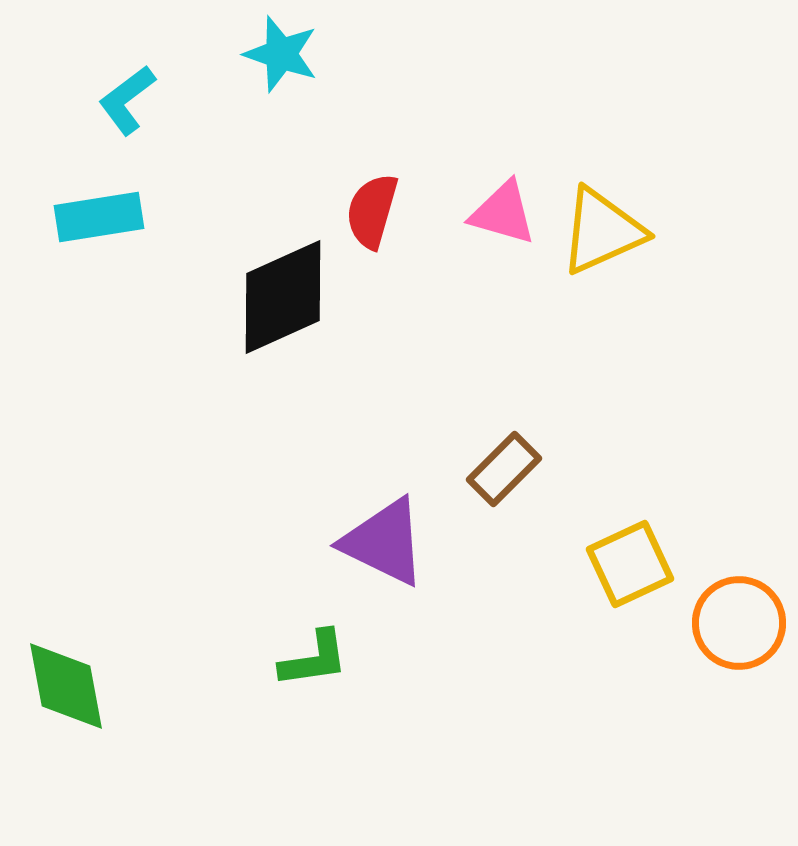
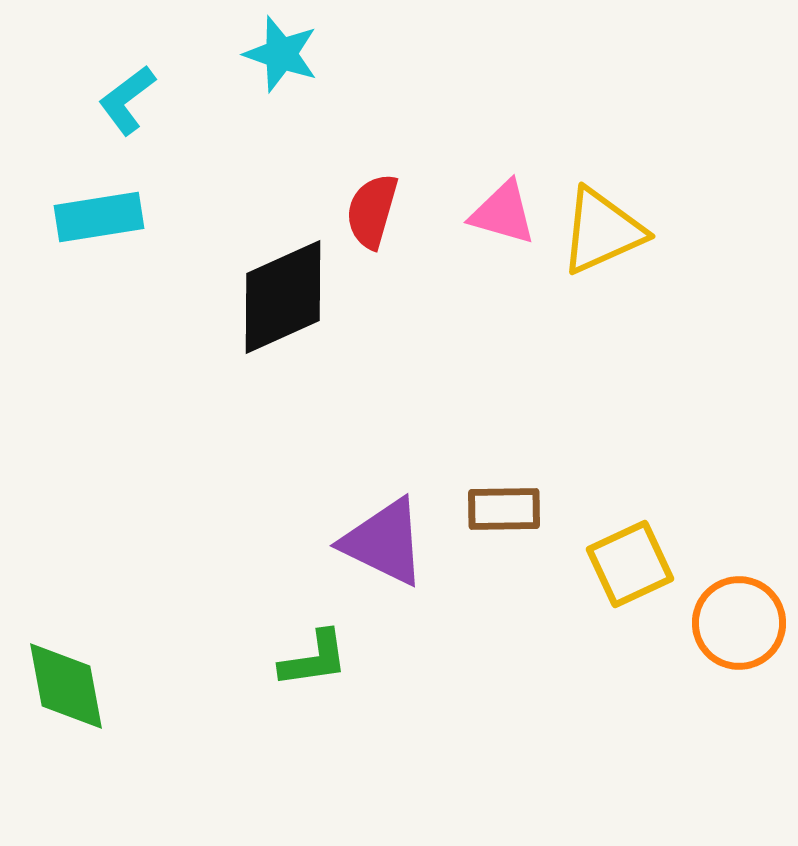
brown rectangle: moved 40 px down; rotated 44 degrees clockwise
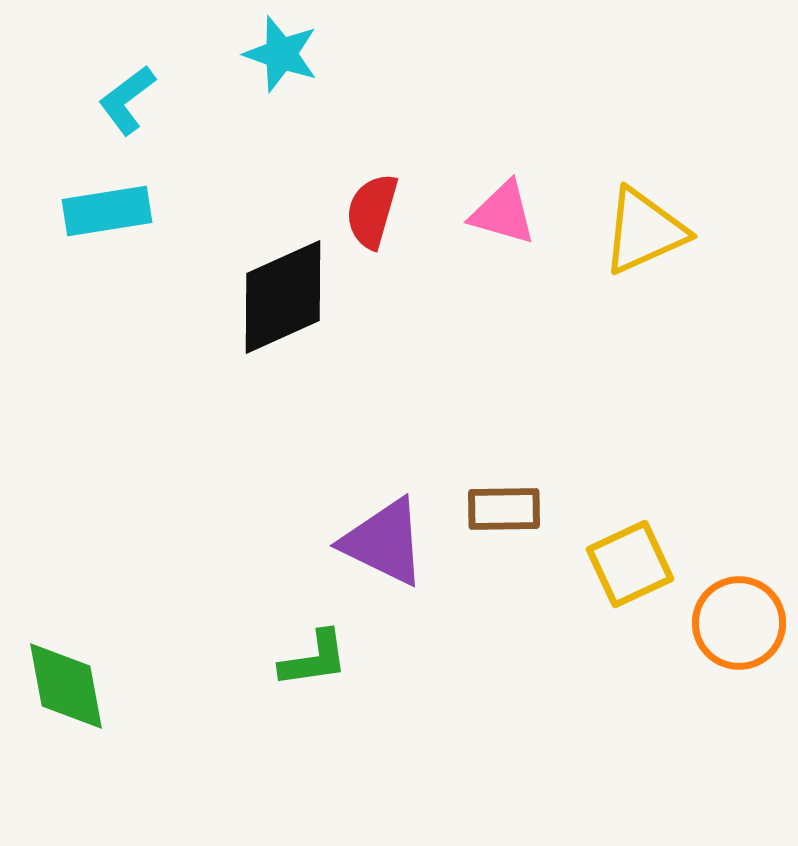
cyan rectangle: moved 8 px right, 6 px up
yellow triangle: moved 42 px right
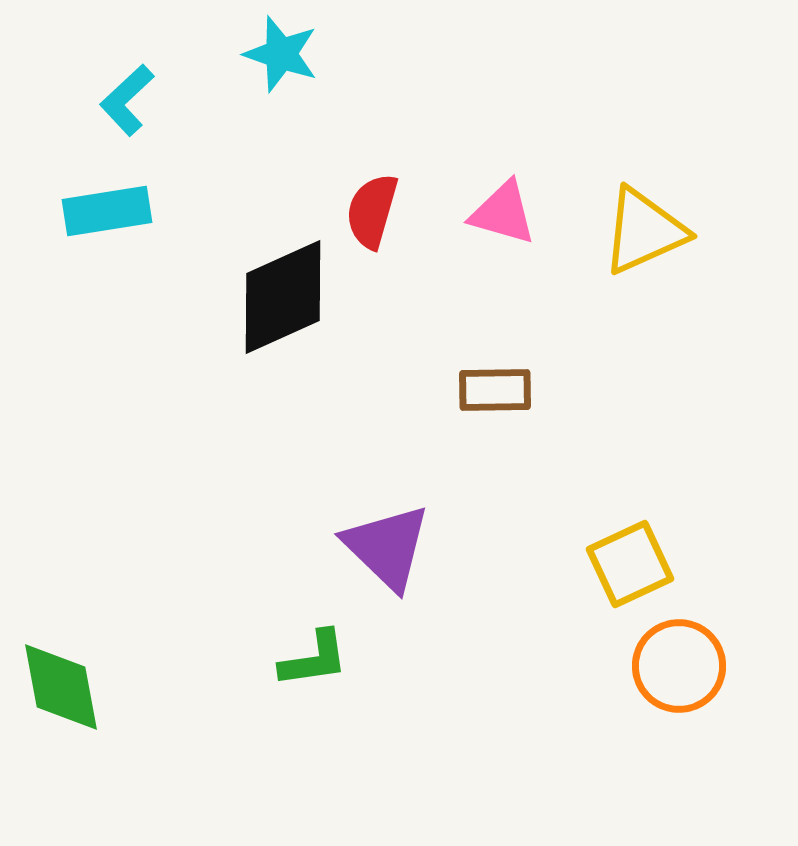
cyan L-shape: rotated 6 degrees counterclockwise
brown rectangle: moved 9 px left, 119 px up
purple triangle: moved 3 px right, 5 px down; rotated 18 degrees clockwise
orange circle: moved 60 px left, 43 px down
green diamond: moved 5 px left, 1 px down
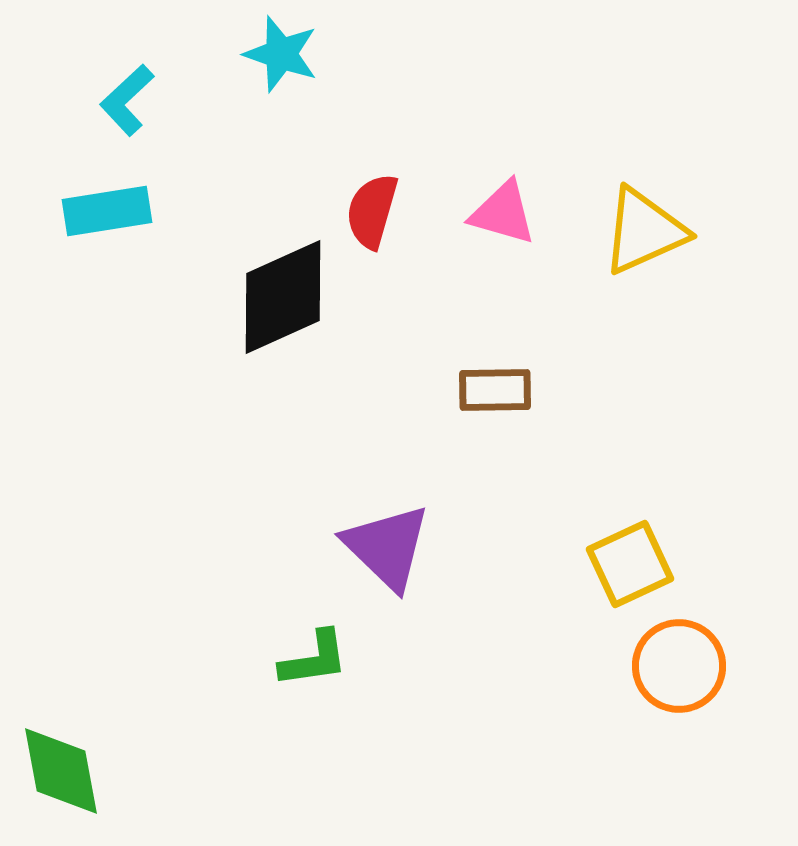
green diamond: moved 84 px down
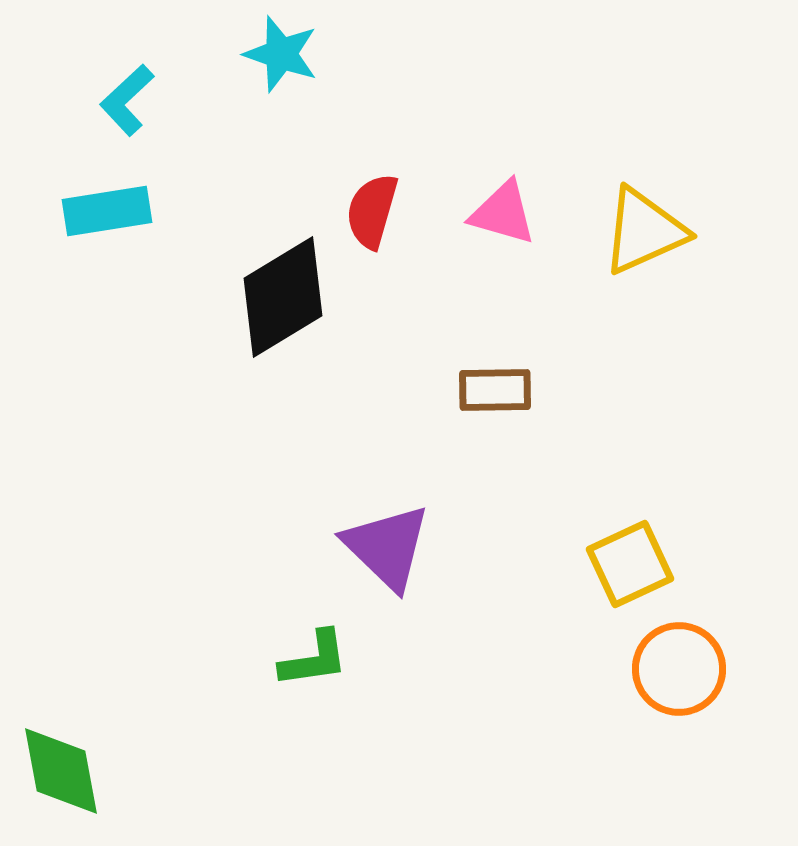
black diamond: rotated 7 degrees counterclockwise
orange circle: moved 3 px down
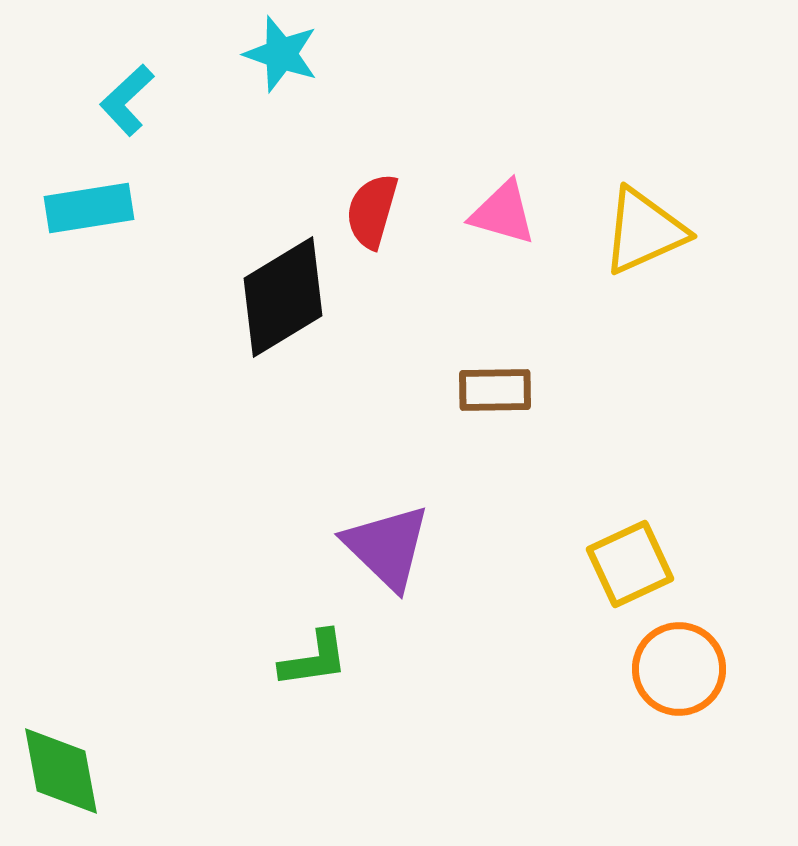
cyan rectangle: moved 18 px left, 3 px up
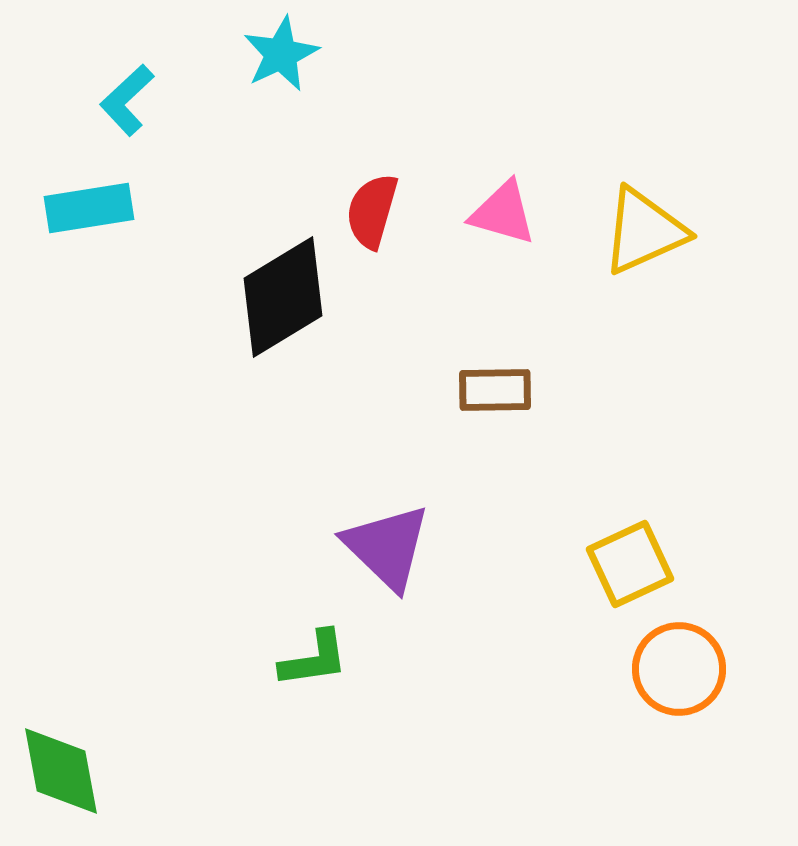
cyan star: rotated 28 degrees clockwise
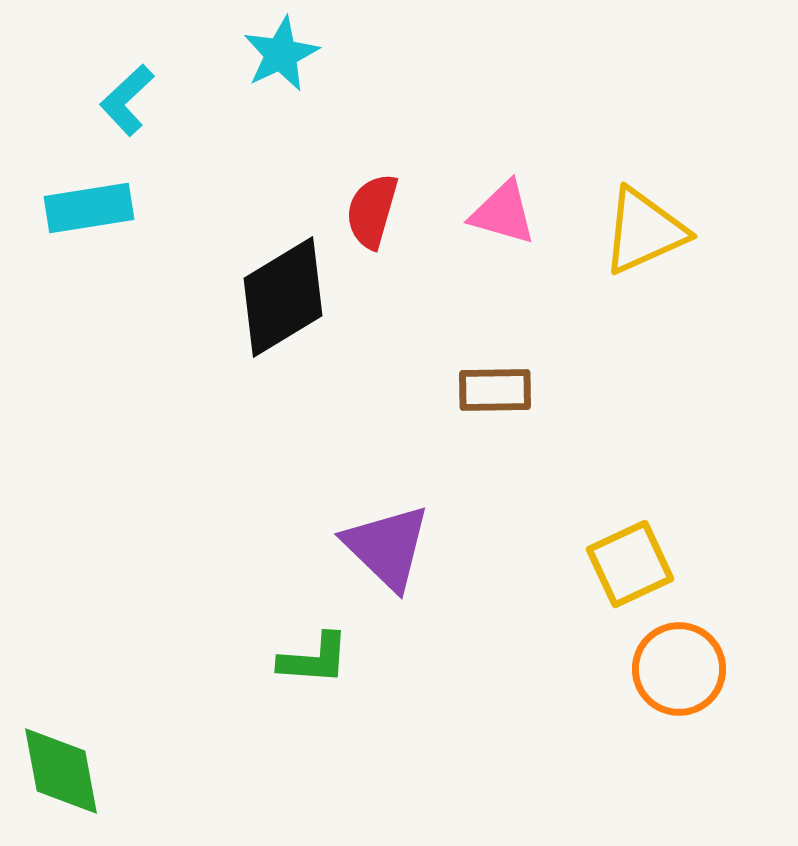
green L-shape: rotated 12 degrees clockwise
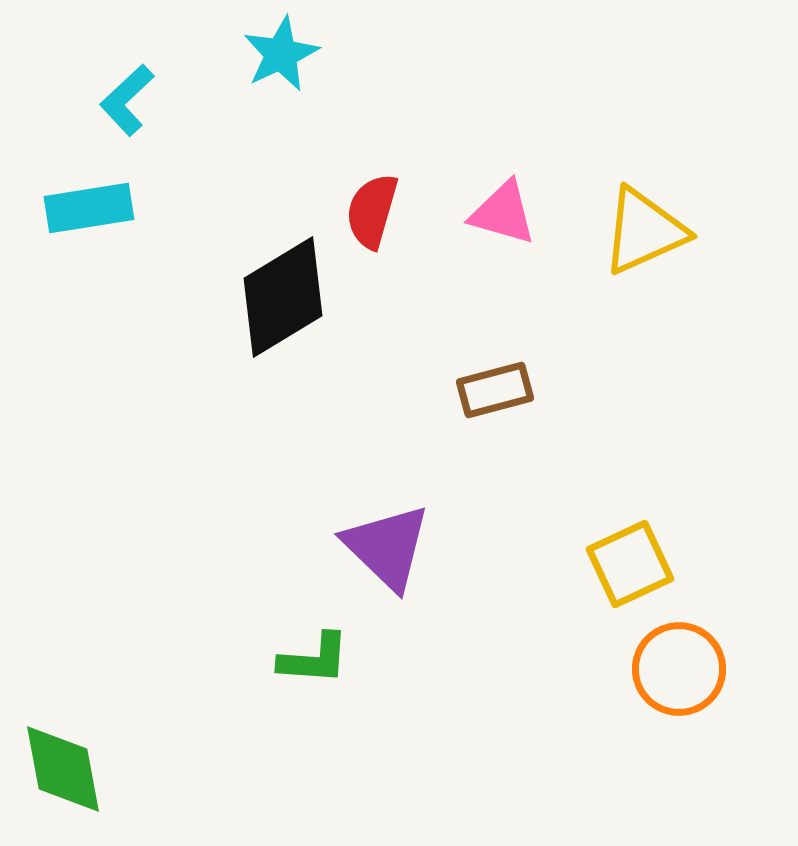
brown rectangle: rotated 14 degrees counterclockwise
green diamond: moved 2 px right, 2 px up
